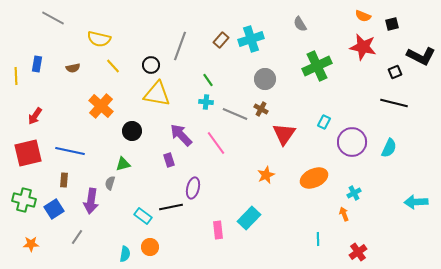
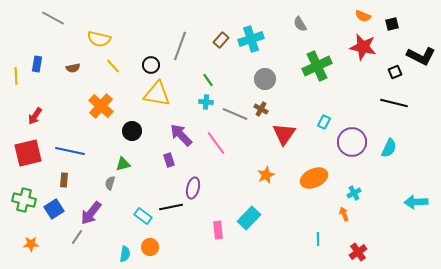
purple arrow at (91, 201): moved 12 px down; rotated 30 degrees clockwise
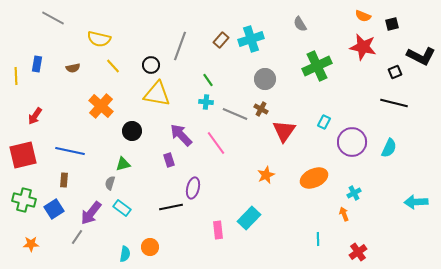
red triangle at (284, 134): moved 3 px up
red square at (28, 153): moved 5 px left, 2 px down
cyan rectangle at (143, 216): moved 21 px left, 8 px up
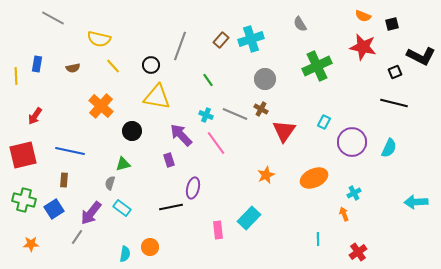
yellow triangle at (157, 94): moved 3 px down
cyan cross at (206, 102): moved 13 px down; rotated 16 degrees clockwise
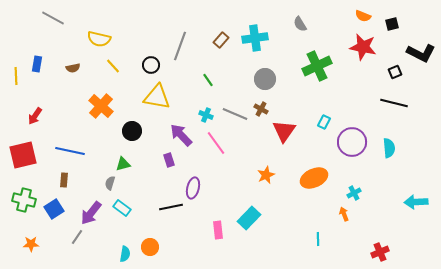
cyan cross at (251, 39): moved 4 px right, 1 px up; rotated 10 degrees clockwise
black L-shape at (421, 56): moved 3 px up
cyan semicircle at (389, 148): rotated 30 degrees counterclockwise
red cross at (358, 252): moved 22 px right; rotated 12 degrees clockwise
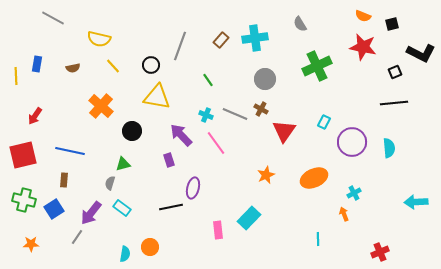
black line at (394, 103): rotated 20 degrees counterclockwise
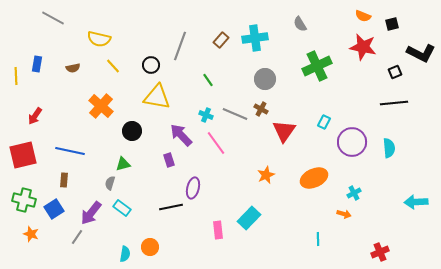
orange arrow at (344, 214): rotated 128 degrees clockwise
orange star at (31, 244): moved 10 px up; rotated 21 degrees clockwise
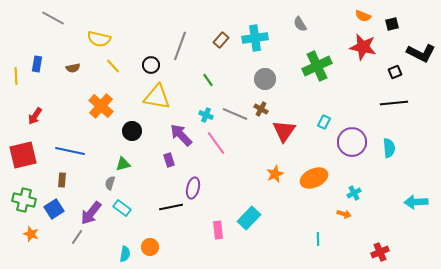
orange star at (266, 175): moved 9 px right, 1 px up
brown rectangle at (64, 180): moved 2 px left
